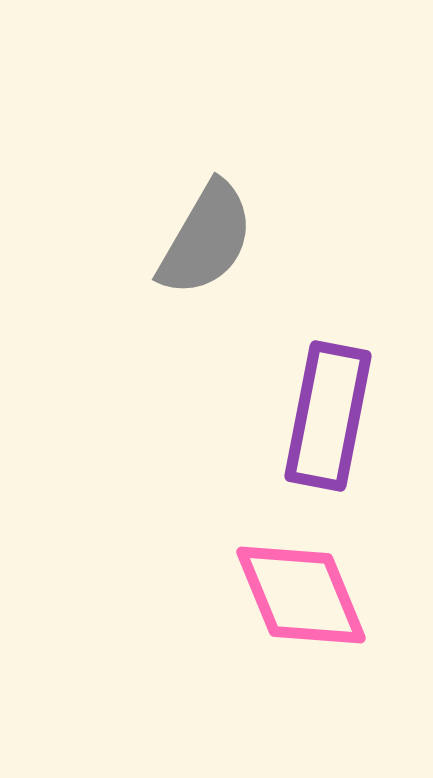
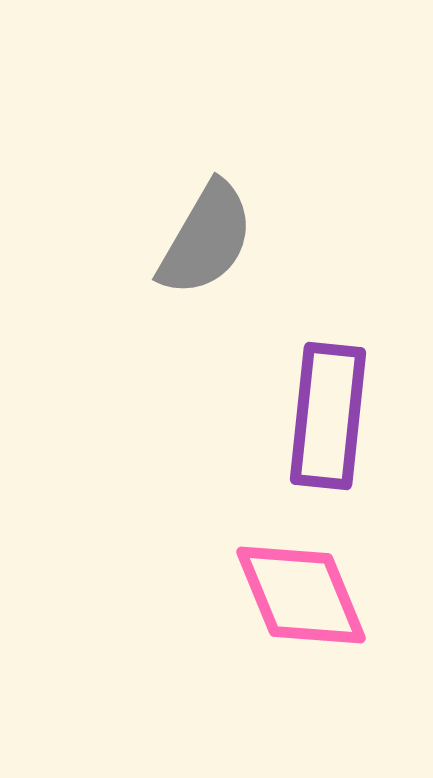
purple rectangle: rotated 5 degrees counterclockwise
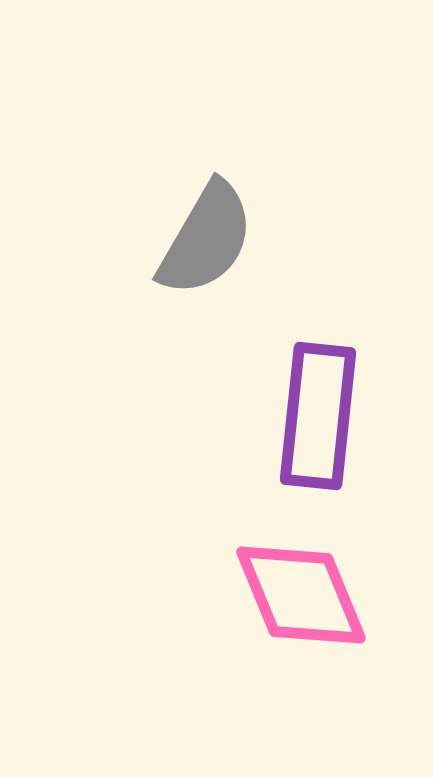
purple rectangle: moved 10 px left
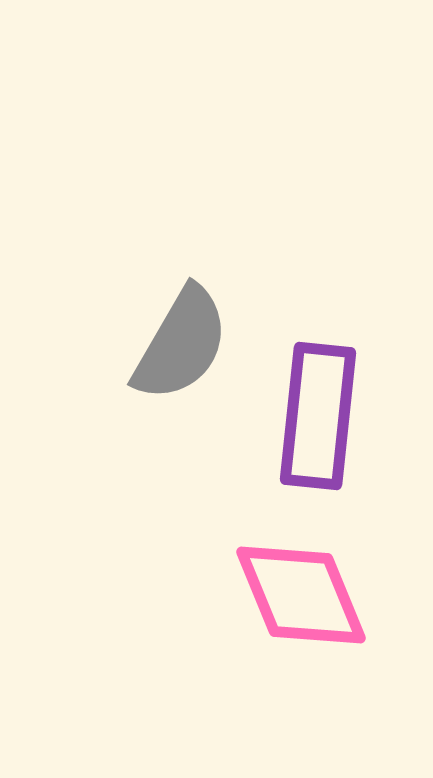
gray semicircle: moved 25 px left, 105 px down
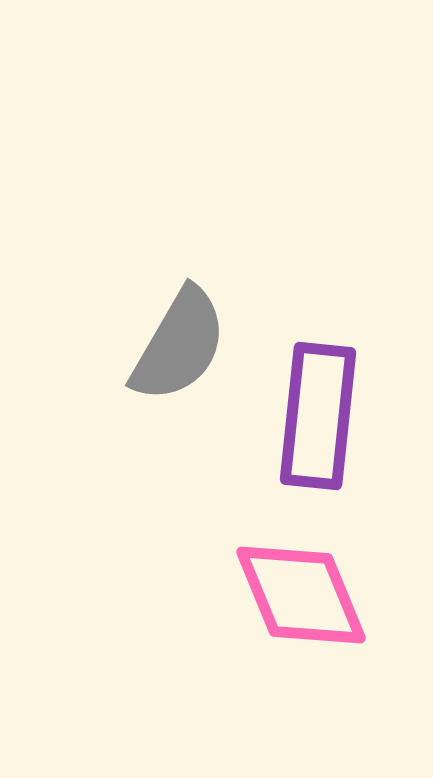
gray semicircle: moved 2 px left, 1 px down
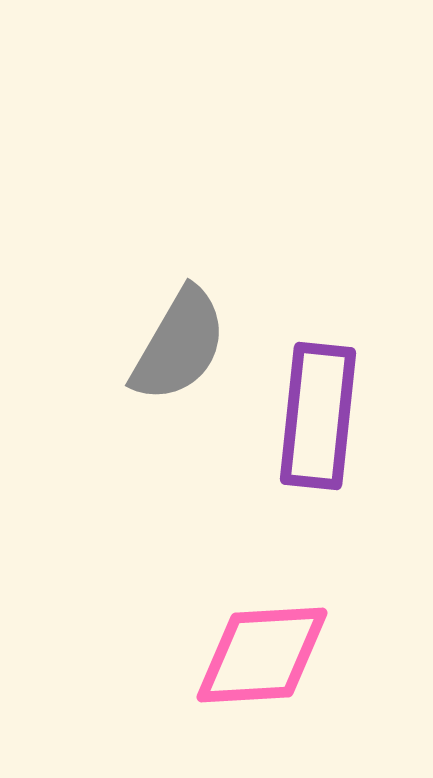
pink diamond: moved 39 px left, 60 px down; rotated 71 degrees counterclockwise
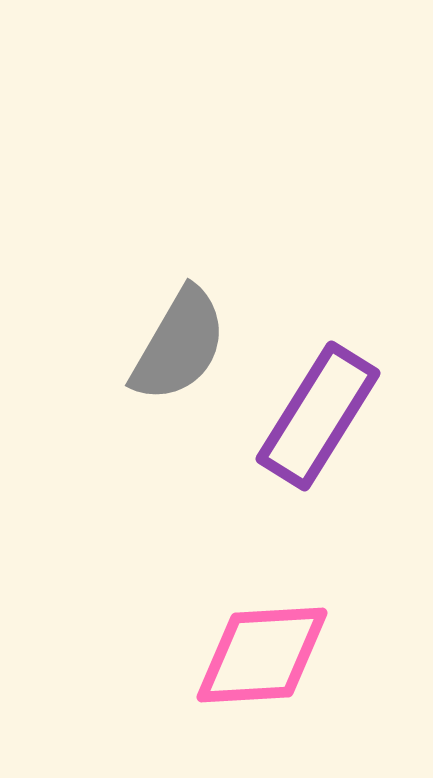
purple rectangle: rotated 26 degrees clockwise
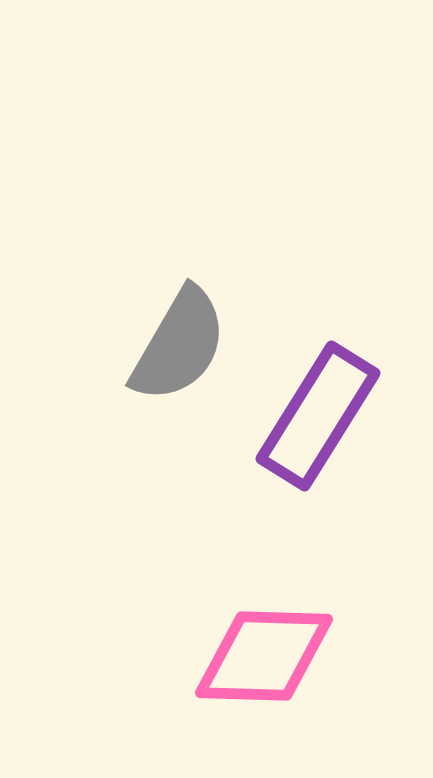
pink diamond: moved 2 px right, 1 px down; rotated 5 degrees clockwise
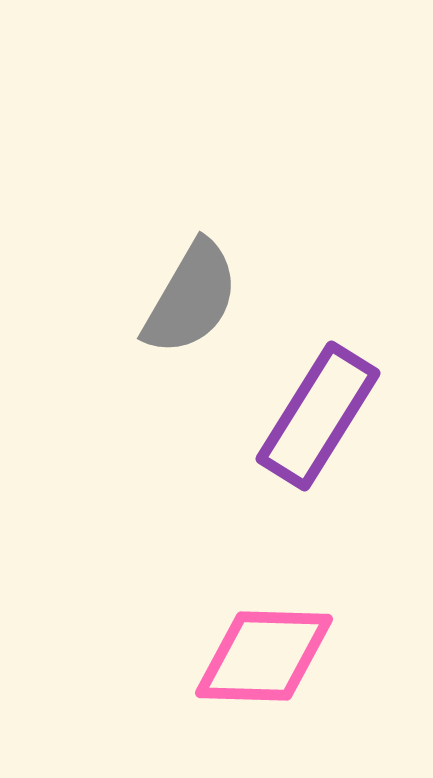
gray semicircle: moved 12 px right, 47 px up
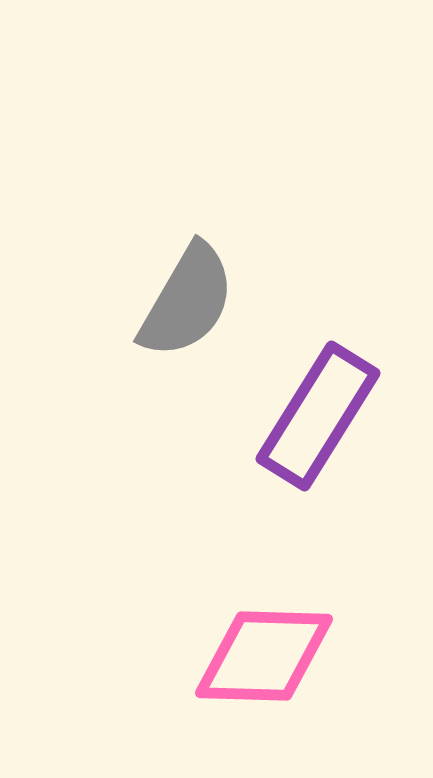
gray semicircle: moved 4 px left, 3 px down
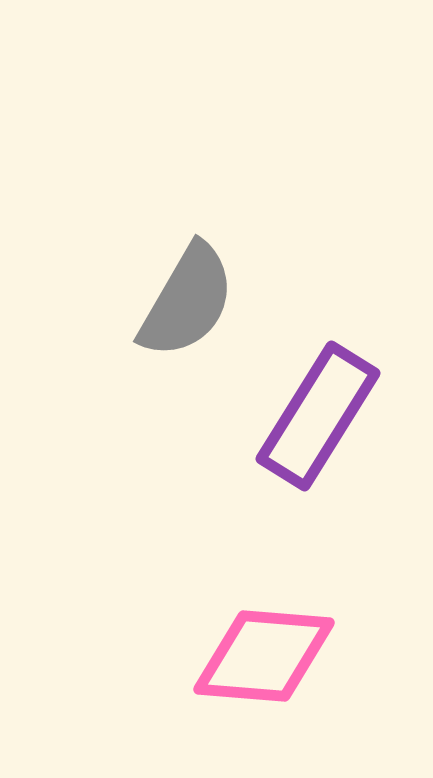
pink diamond: rotated 3 degrees clockwise
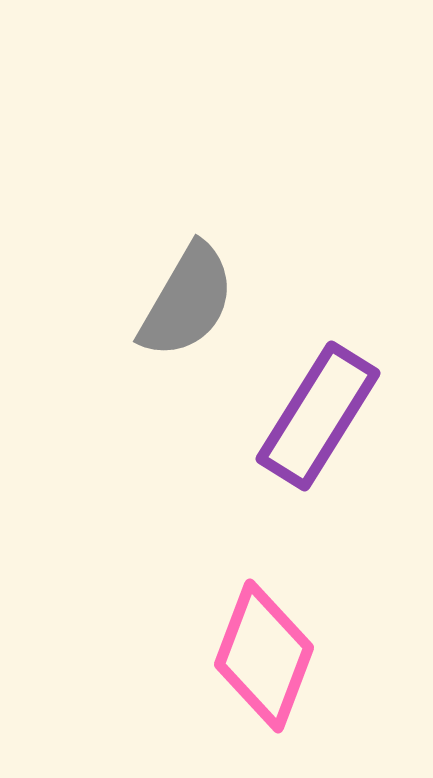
pink diamond: rotated 74 degrees counterclockwise
